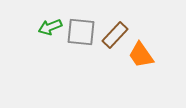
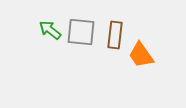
green arrow: moved 3 px down; rotated 60 degrees clockwise
brown rectangle: rotated 36 degrees counterclockwise
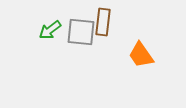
green arrow: rotated 75 degrees counterclockwise
brown rectangle: moved 12 px left, 13 px up
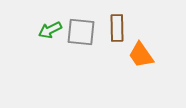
brown rectangle: moved 14 px right, 6 px down; rotated 8 degrees counterclockwise
green arrow: rotated 10 degrees clockwise
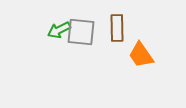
green arrow: moved 9 px right
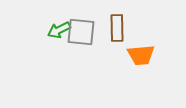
orange trapezoid: rotated 60 degrees counterclockwise
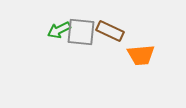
brown rectangle: moved 7 px left, 3 px down; rotated 64 degrees counterclockwise
